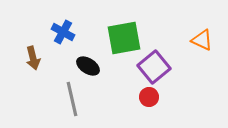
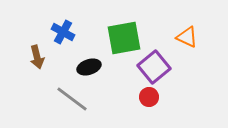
orange triangle: moved 15 px left, 3 px up
brown arrow: moved 4 px right, 1 px up
black ellipse: moved 1 px right, 1 px down; rotated 50 degrees counterclockwise
gray line: rotated 40 degrees counterclockwise
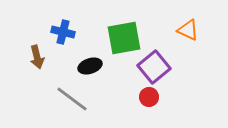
blue cross: rotated 15 degrees counterclockwise
orange triangle: moved 1 px right, 7 px up
black ellipse: moved 1 px right, 1 px up
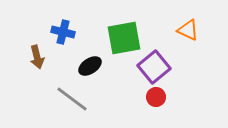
black ellipse: rotated 15 degrees counterclockwise
red circle: moved 7 px right
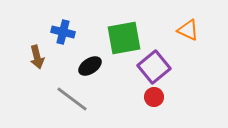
red circle: moved 2 px left
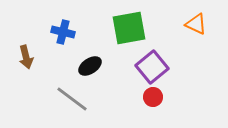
orange triangle: moved 8 px right, 6 px up
green square: moved 5 px right, 10 px up
brown arrow: moved 11 px left
purple square: moved 2 px left
red circle: moved 1 px left
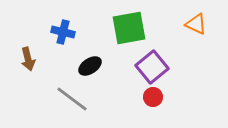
brown arrow: moved 2 px right, 2 px down
